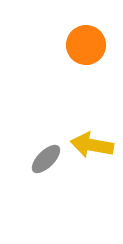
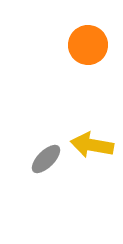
orange circle: moved 2 px right
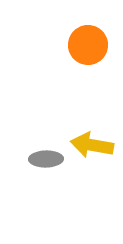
gray ellipse: rotated 44 degrees clockwise
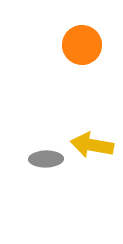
orange circle: moved 6 px left
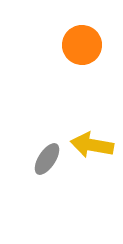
gray ellipse: moved 1 px right; rotated 56 degrees counterclockwise
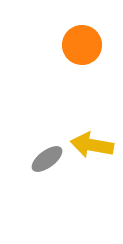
gray ellipse: rotated 20 degrees clockwise
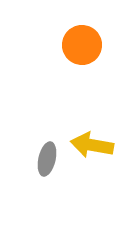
gray ellipse: rotated 40 degrees counterclockwise
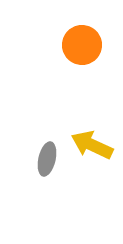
yellow arrow: rotated 15 degrees clockwise
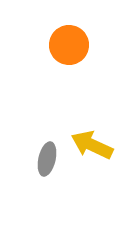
orange circle: moved 13 px left
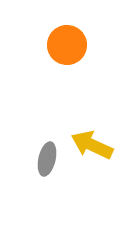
orange circle: moved 2 px left
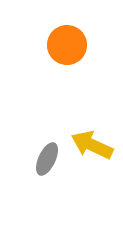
gray ellipse: rotated 12 degrees clockwise
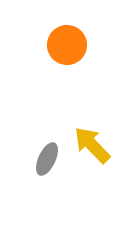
yellow arrow: rotated 21 degrees clockwise
